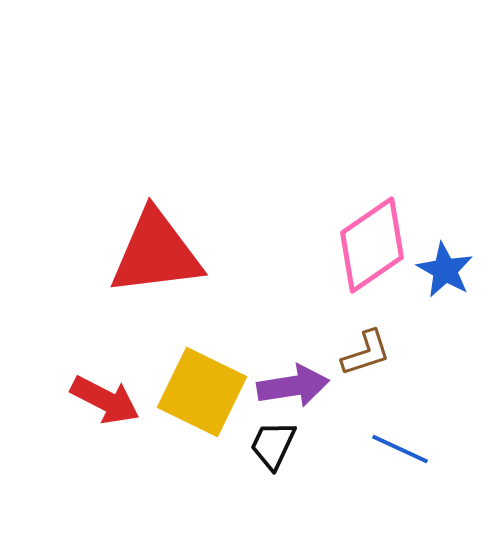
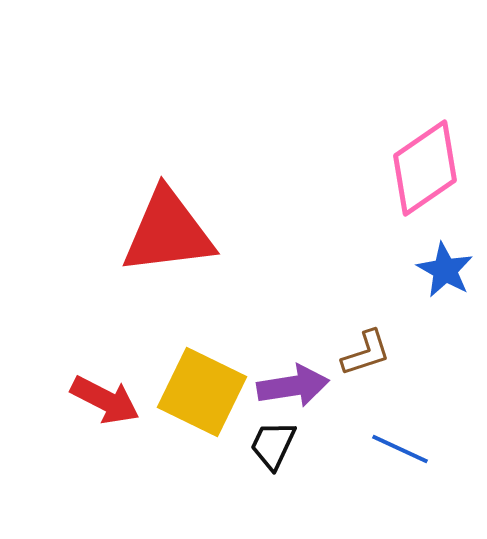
pink diamond: moved 53 px right, 77 px up
red triangle: moved 12 px right, 21 px up
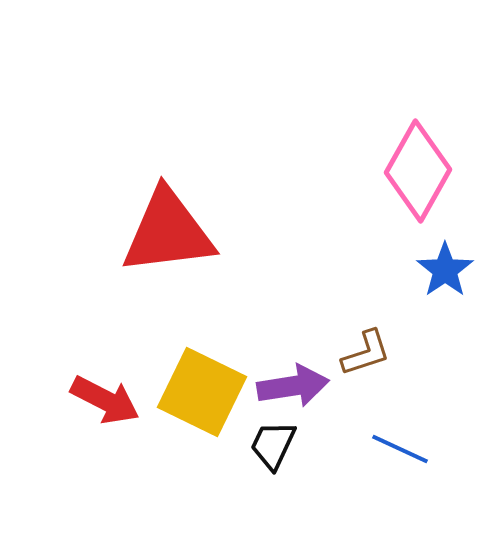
pink diamond: moved 7 px left, 3 px down; rotated 26 degrees counterclockwise
blue star: rotated 8 degrees clockwise
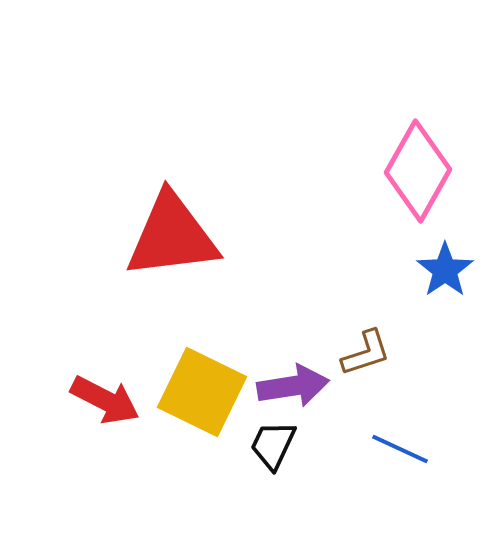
red triangle: moved 4 px right, 4 px down
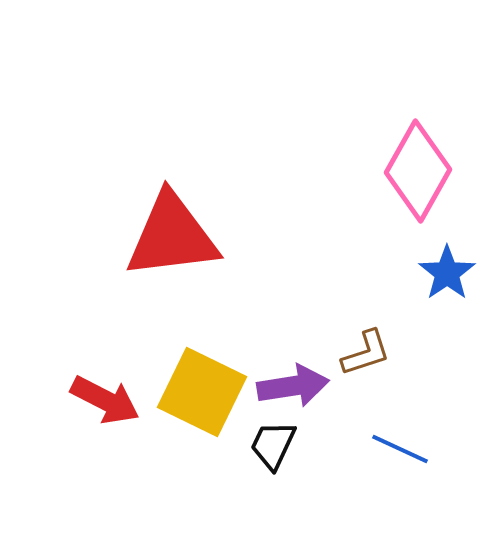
blue star: moved 2 px right, 3 px down
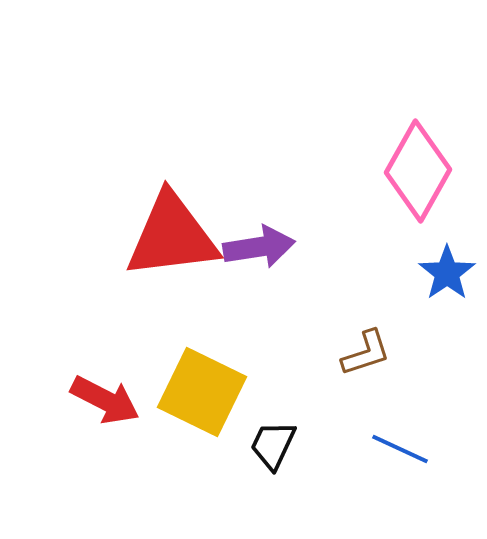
purple arrow: moved 34 px left, 139 px up
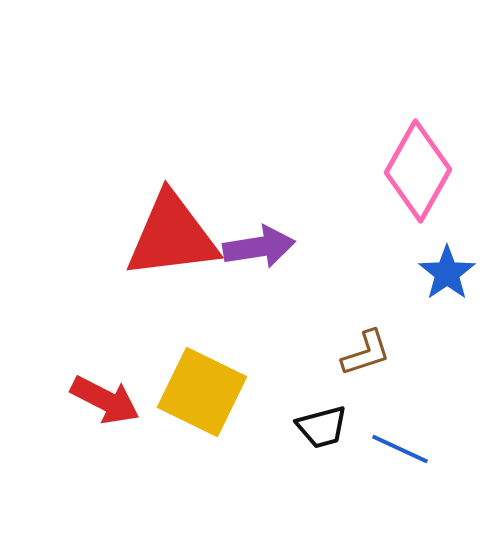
black trapezoid: moved 49 px right, 18 px up; rotated 130 degrees counterclockwise
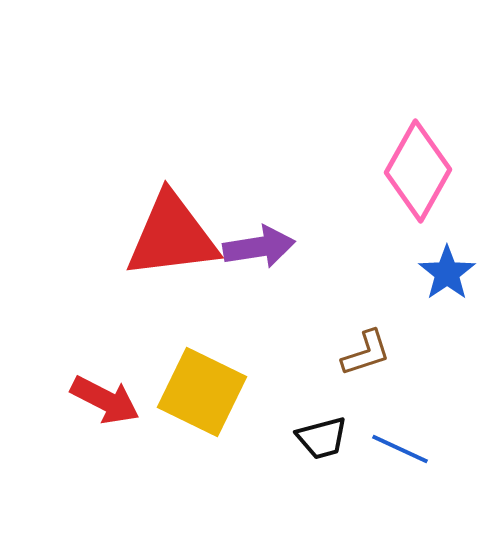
black trapezoid: moved 11 px down
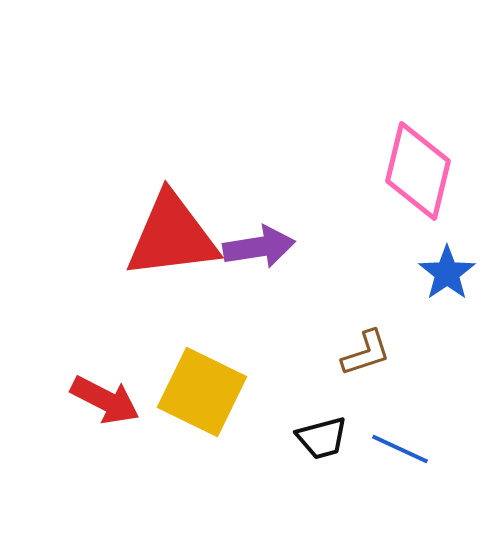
pink diamond: rotated 16 degrees counterclockwise
